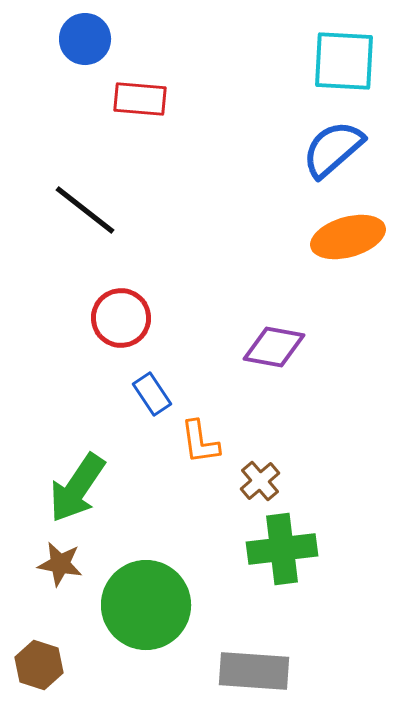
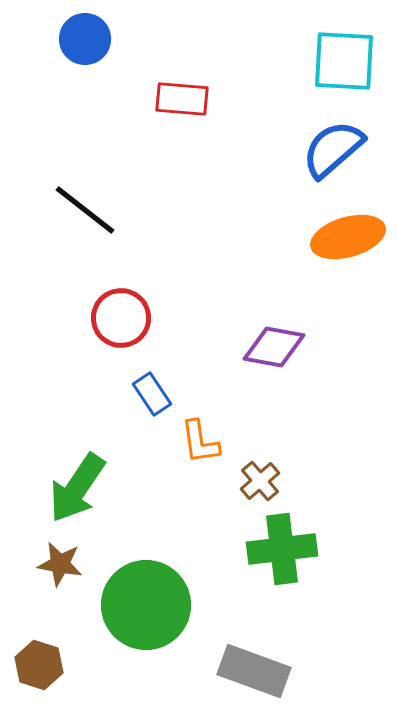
red rectangle: moved 42 px right
gray rectangle: rotated 16 degrees clockwise
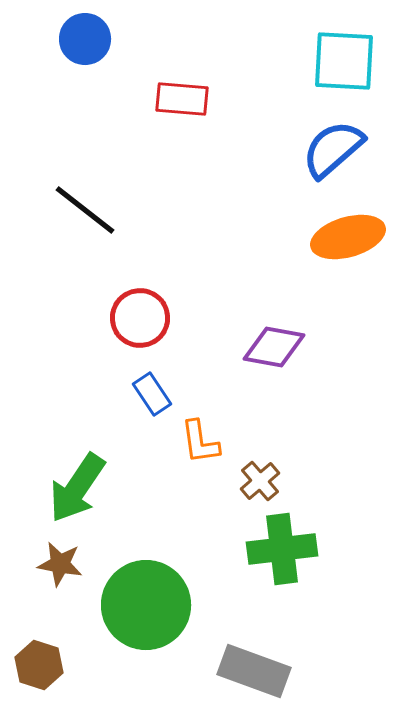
red circle: moved 19 px right
